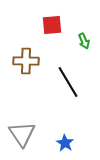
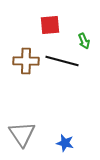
red square: moved 2 px left
black line: moved 6 px left, 21 px up; rotated 44 degrees counterclockwise
blue star: rotated 18 degrees counterclockwise
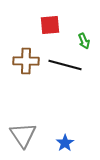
black line: moved 3 px right, 4 px down
gray triangle: moved 1 px right, 1 px down
blue star: rotated 24 degrees clockwise
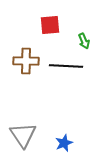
black line: moved 1 px right, 1 px down; rotated 12 degrees counterclockwise
blue star: moved 1 px left; rotated 12 degrees clockwise
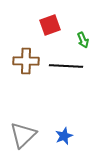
red square: rotated 15 degrees counterclockwise
green arrow: moved 1 px left, 1 px up
gray triangle: rotated 20 degrees clockwise
blue star: moved 7 px up
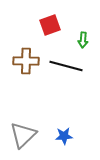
green arrow: rotated 28 degrees clockwise
black line: rotated 12 degrees clockwise
blue star: rotated 18 degrees clockwise
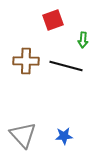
red square: moved 3 px right, 5 px up
gray triangle: rotated 28 degrees counterclockwise
